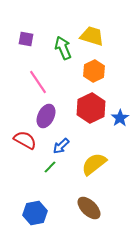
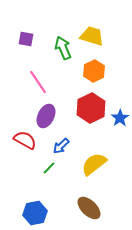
green line: moved 1 px left, 1 px down
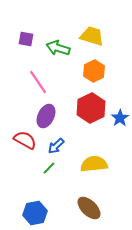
green arrow: moved 5 px left; rotated 50 degrees counterclockwise
blue arrow: moved 5 px left
yellow semicircle: rotated 32 degrees clockwise
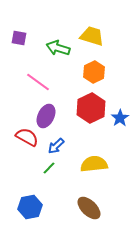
purple square: moved 7 px left, 1 px up
orange hexagon: moved 1 px down
pink line: rotated 20 degrees counterclockwise
red semicircle: moved 2 px right, 3 px up
blue hexagon: moved 5 px left, 6 px up
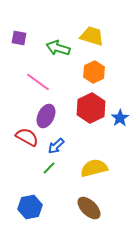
yellow semicircle: moved 4 px down; rotated 8 degrees counterclockwise
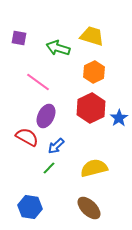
blue star: moved 1 px left
blue hexagon: rotated 20 degrees clockwise
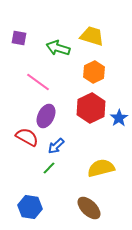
yellow semicircle: moved 7 px right
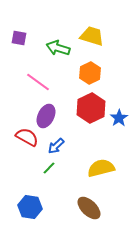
orange hexagon: moved 4 px left, 1 px down
